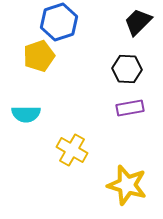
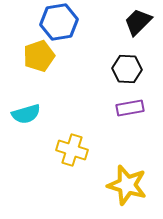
blue hexagon: rotated 9 degrees clockwise
cyan semicircle: rotated 16 degrees counterclockwise
yellow cross: rotated 12 degrees counterclockwise
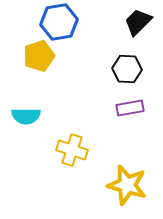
cyan semicircle: moved 2 px down; rotated 16 degrees clockwise
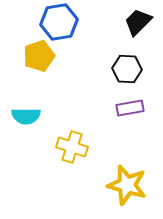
yellow cross: moved 3 px up
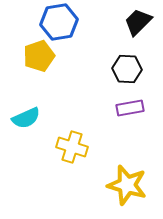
cyan semicircle: moved 2 px down; rotated 24 degrees counterclockwise
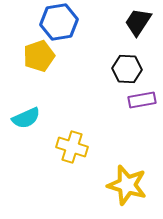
black trapezoid: rotated 12 degrees counterclockwise
purple rectangle: moved 12 px right, 8 px up
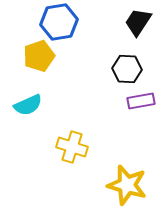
purple rectangle: moved 1 px left, 1 px down
cyan semicircle: moved 2 px right, 13 px up
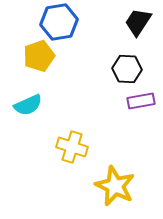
yellow star: moved 12 px left, 1 px down; rotated 9 degrees clockwise
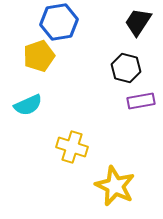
black hexagon: moved 1 px left, 1 px up; rotated 12 degrees clockwise
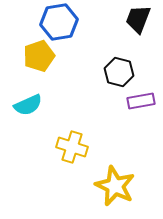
black trapezoid: moved 3 px up; rotated 12 degrees counterclockwise
black hexagon: moved 7 px left, 4 px down
